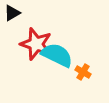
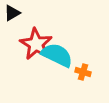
red star: rotated 12 degrees clockwise
orange cross: rotated 14 degrees counterclockwise
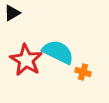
red star: moved 10 px left, 16 px down
cyan semicircle: moved 1 px right, 3 px up
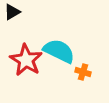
black triangle: moved 1 px up
cyan semicircle: moved 1 px right, 1 px up
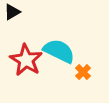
orange cross: rotated 28 degrees clockwise
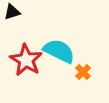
black triangle: rotated 12 degrees clockwise
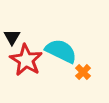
black triangle: moved 25 px down; rotated 42 degrees counterclockwise
cyan semicircle: moved 2 px right
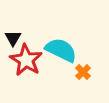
black triangle: moved 1 px right, 1 px down
cyan semicircle: moved 1 px up
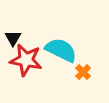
red star: rotated 20 degrees counterclockwise
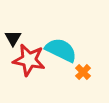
red star: moved 3 px right
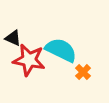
black triangle: rotated 36 degrees counterclockwise
